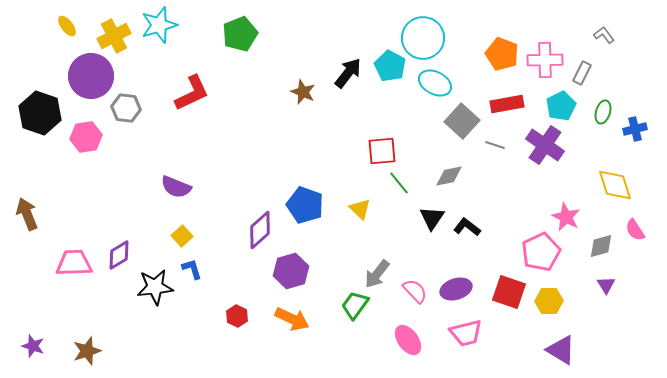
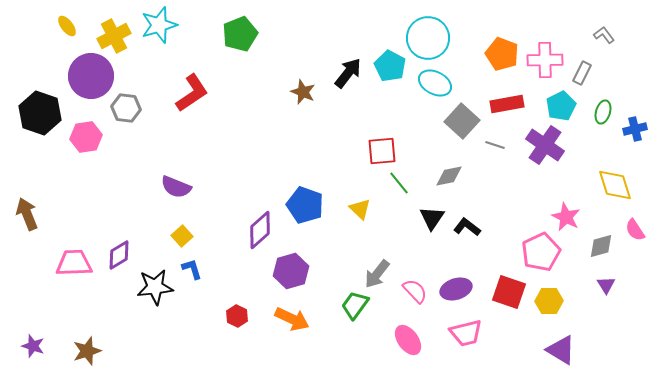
cyan circle at (423, 38): moved 5 px right
red L-shape at (192, 93): rotated 9 degrees counterclockwise
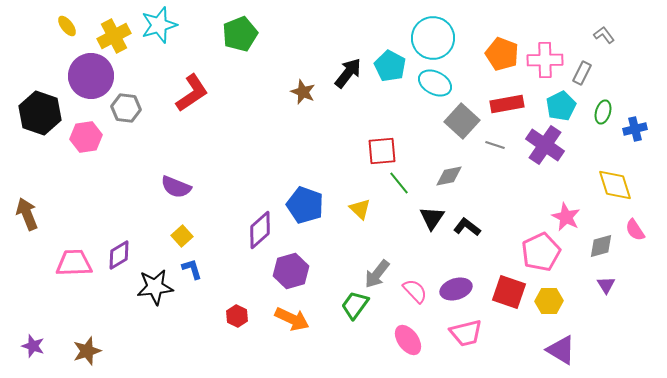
cyan circle at (428, 38): moved 5 px right
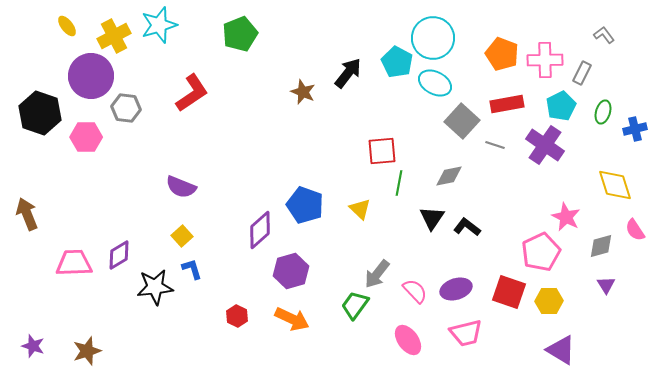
cyan pentagon at (390, 66): moved 7 px right, 4 px up
pink hexagon at (86, 137): rotated 8 degrees clockwise
green line at (399, 183): rotated 50 degrees clockwise
purple semicircle at (176, 187): moved 5 px right
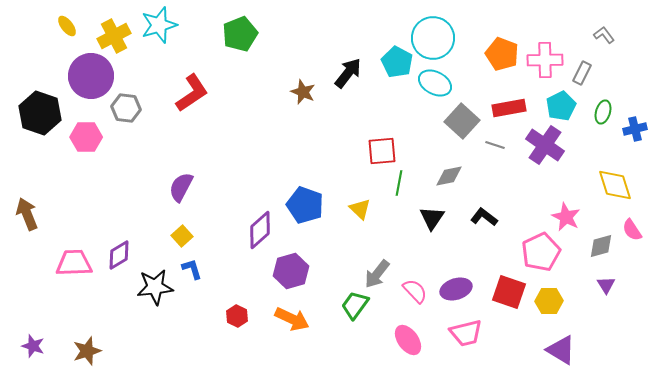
red rectangle at (507, 104): moved 2 px right, 4 px down
purple semicircle at (181, 187): rotated 96 degrees clockwise
black L-shape at (467, 227): moved 17 px right, 10 px up
pink semicircle at (635, 230): moved 3 px left
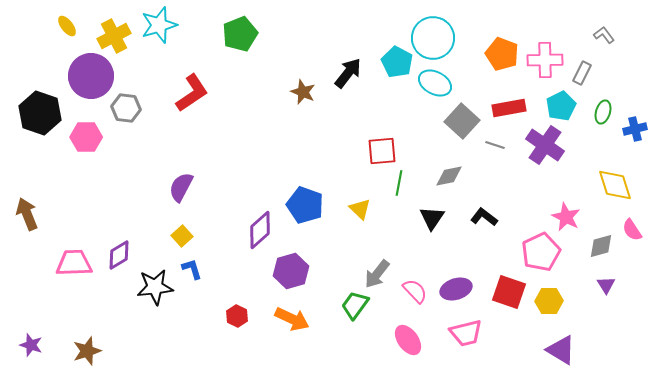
purple star at (33, 346): moved 2 px left, 1 px up
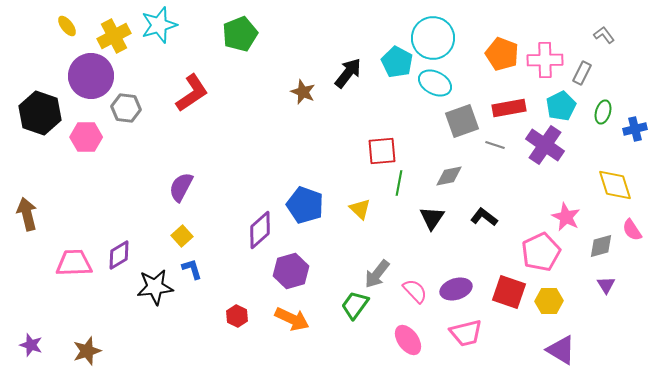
gray square at (462, 121): rotated 28 degrees clockwise
brown arrow at (27, 214): rotated 8 degrees clockwise
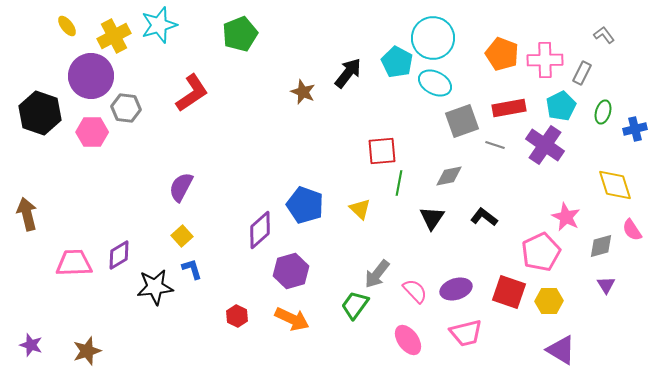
pink hexagon at (86, 137): moved 6 px right, 5 px up
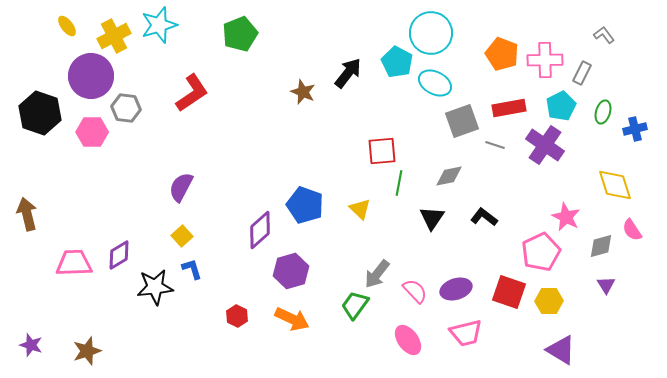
cyan circle at (433, 38): moved 2 px left, 5 px up
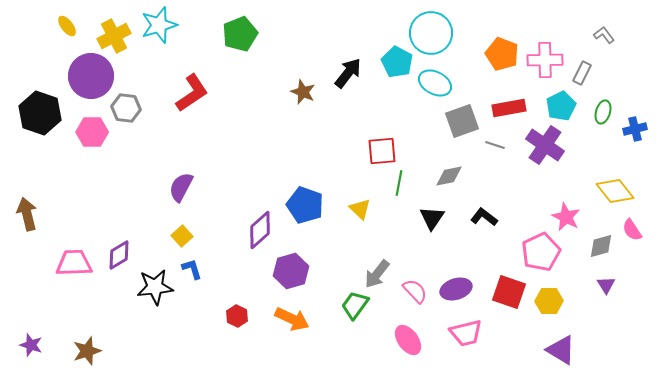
yellow diamond at (615, 185): moved 6 px down; rotated 21 degrees counterclockwise
